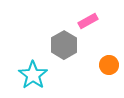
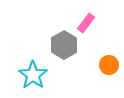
pink rectangle: moved 2 px left, 2 px down; rotated 24 degrees counterclockwise
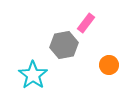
gray hexagon: rotated 20 degrees clockwise
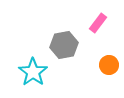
pink rectangle: moved 12 px right
cyan star: moved 3 px up
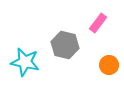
gray hexagon: moved 1 px right; rotated 24 degrees clockwise
cyan star: moved 8 px left, 10 px up; rotated 24 degrees counterclockwise
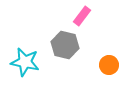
pink rectangle: moved 16 px left, 7 px up
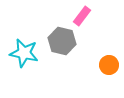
gray hexagon: moved 3 px left, 4 px up
cyan star: moved 1 px left, 9 px up
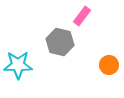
gray hexagon: moved 2 px left, 1 px down
cyan star: moved 6 px left, 12 px down; rotated 12 degrees counterclockwise
